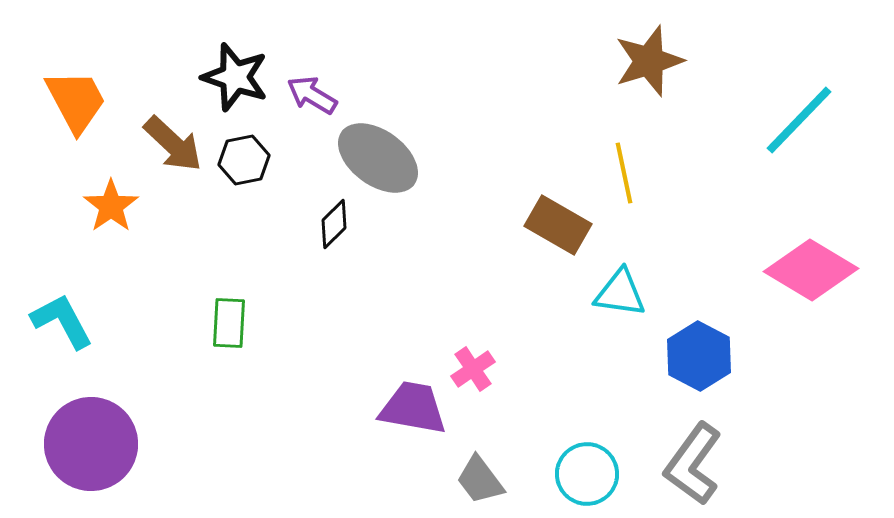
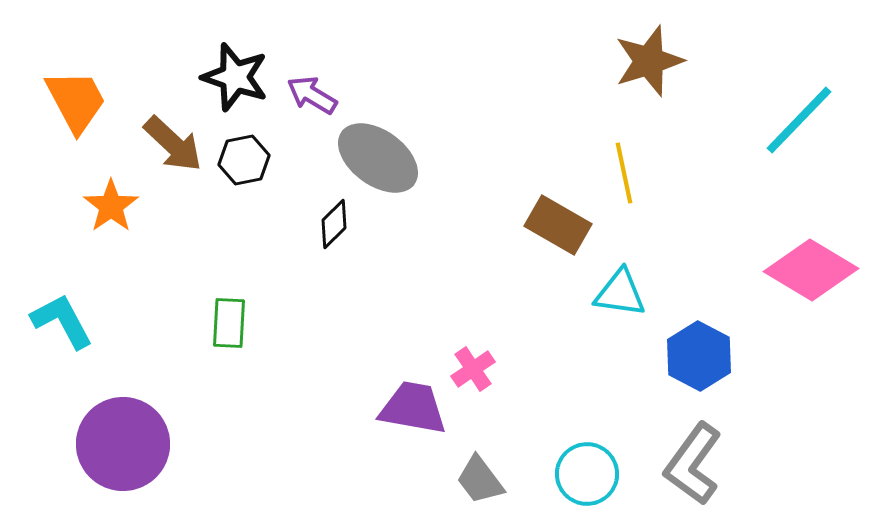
purple circle: moved 32 px right
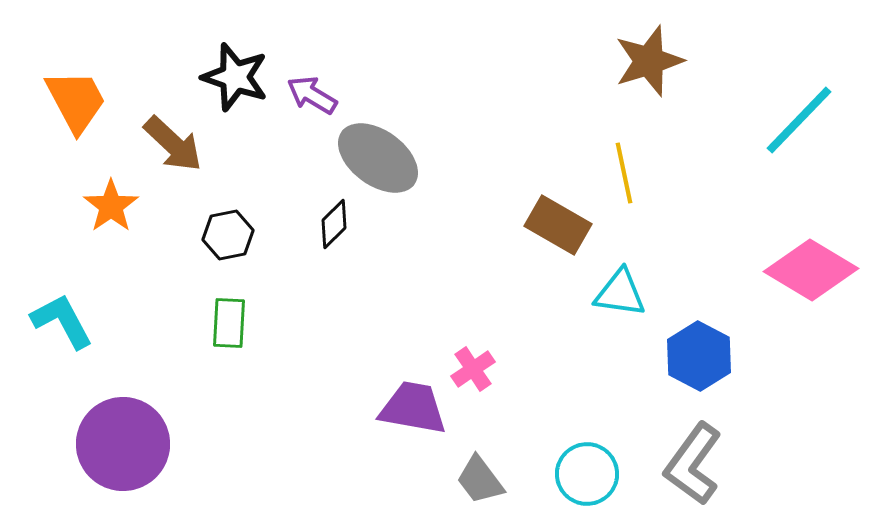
black hexagon: moved 16 px left, 75 px down
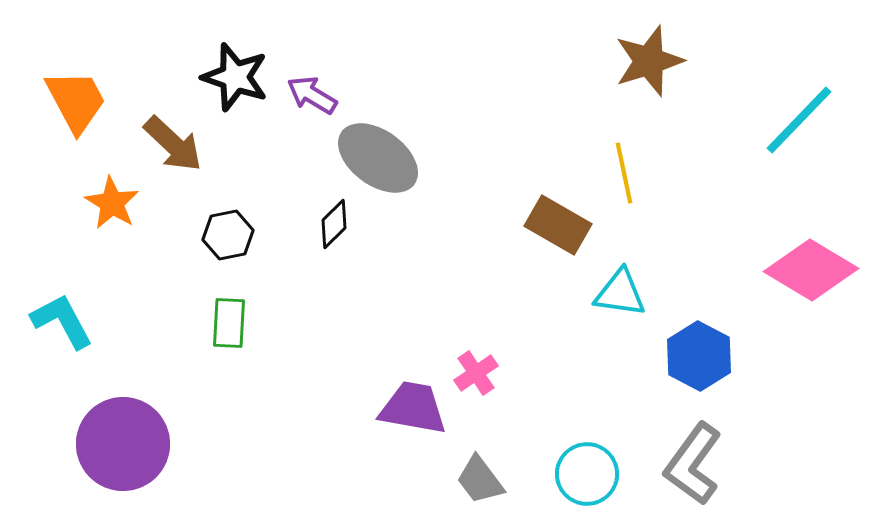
orange star: moved 1 px right, 3 px up; rotated 6 degrees counterclockwise
pink cross: moved 3 px right, 4 px down
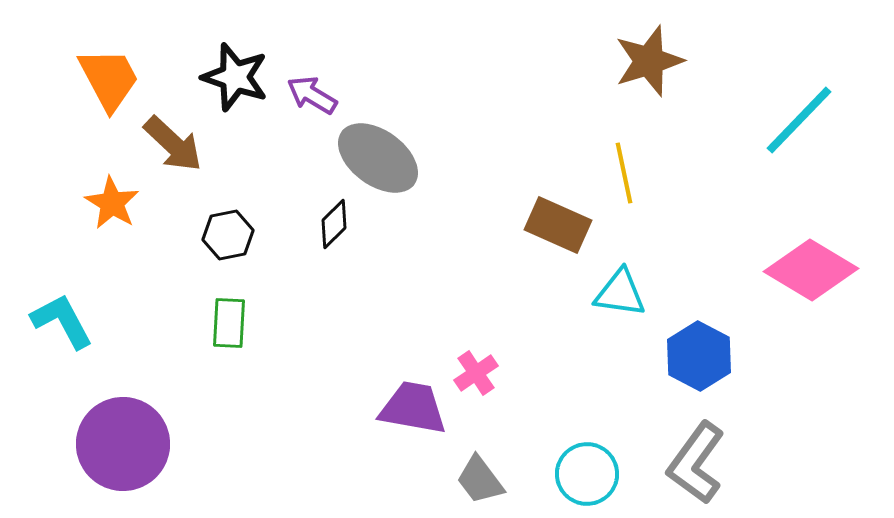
orange trapezoid: moved 33 px right, 22 px up
brown rectangle: rotated 6 degrees counterclockwise
gray L-shape: moved 3 px right, 1 px up
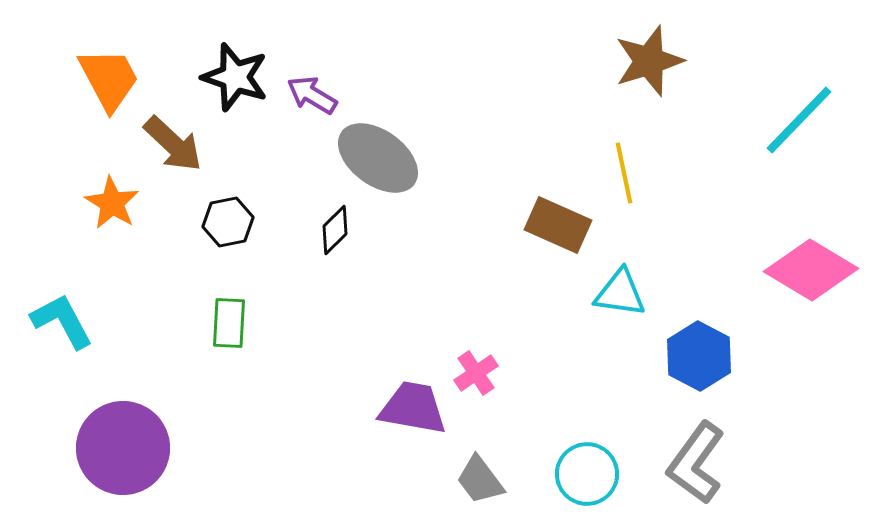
black diamond: moved 1 px right, 6 px down
black hexagon: moved 13 px up
purple circle: moved 4 px down
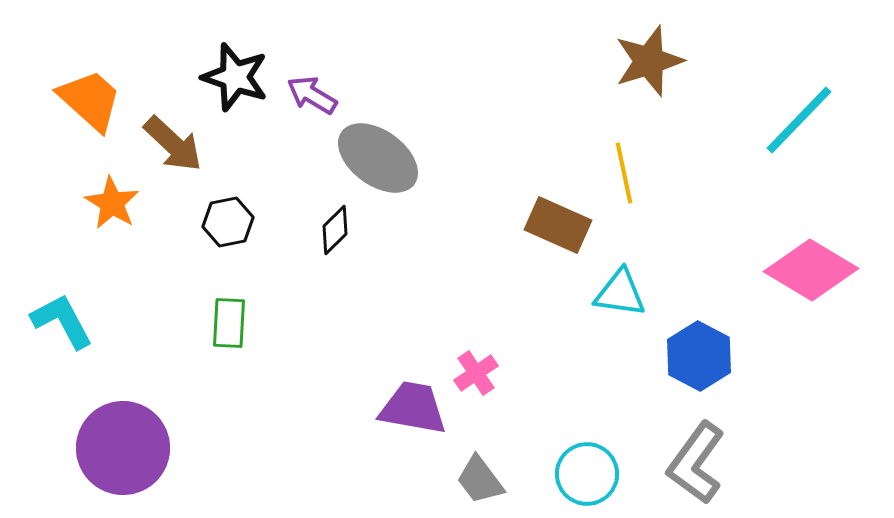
orange trapezoid: moved 19 px left, 21 px down; rotated 20 degrees counterclockwise
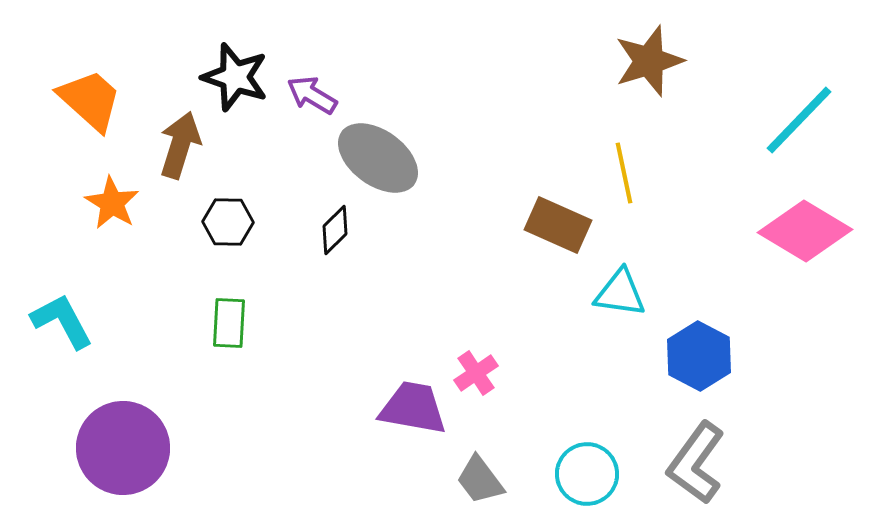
brown arrow: moved 7 px right, 1 px down; rotated 116 degrees counterclockwise
black hexagon: rotated 12 degrees clockwise
pink diamond: moved 6 px left, 39 px up
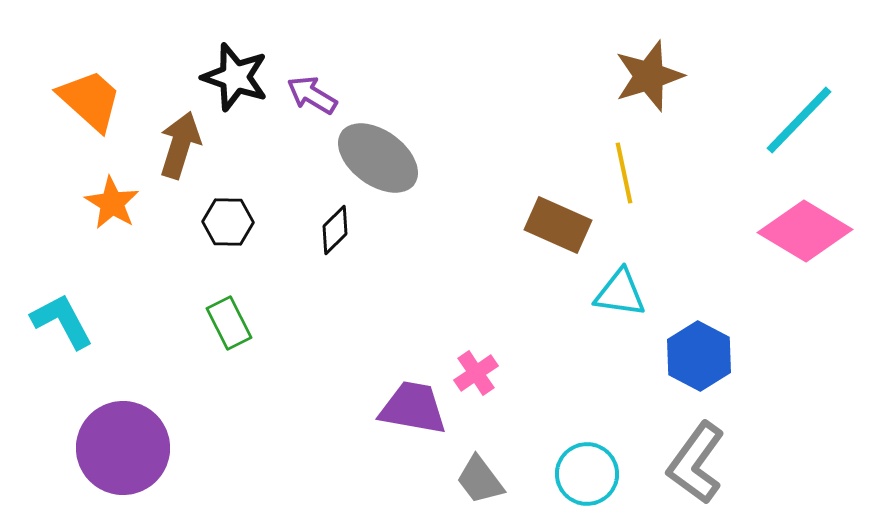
brown star: moved 15 px down
green rectangle: rotated 30 degrees counterclockwise
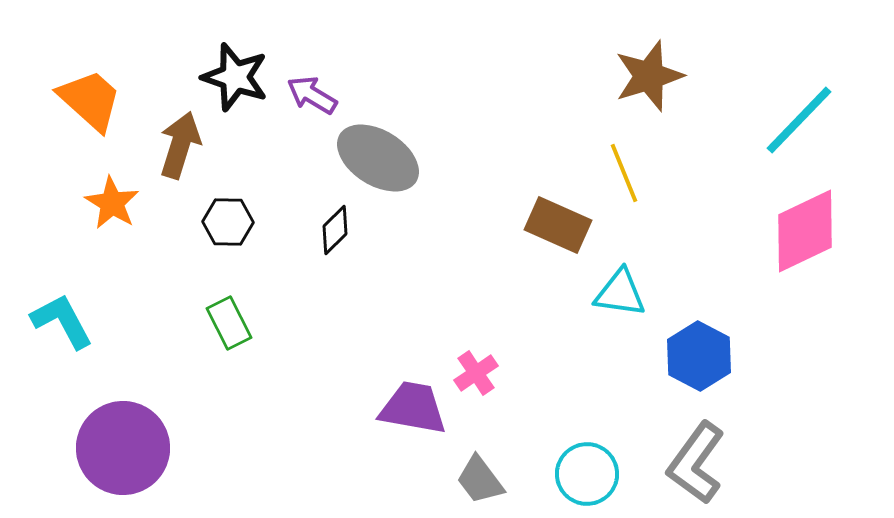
gray ellipse: rotated 4 degrees counterclockwise
yellow line: rotated 10 degrees counterclockwise
pink diamond: rotated 56 degrees counterclockwise
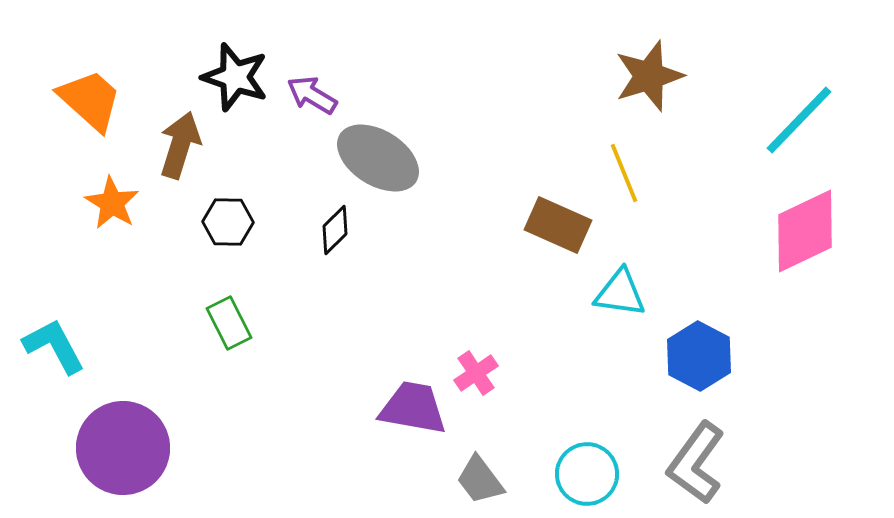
cyan L-shape: moved 8 px left, 25 px down
